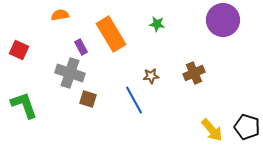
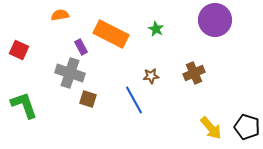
purple circle: moved 8 px left
green star: moved 1 px left, 5 px down; rotated 21 degrees clockwise
orange rectangle: rotated 32 degrees counterclockwise
yellow arrow: moved 1 px left, 2 px up
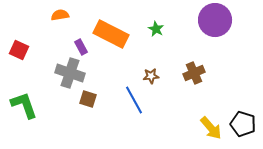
black pentagon: moved 4 px left, 3 px up
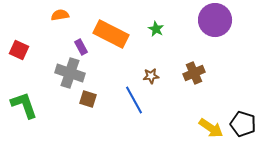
yellow arrow: rotated 15 degrees counterclockwise
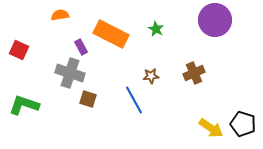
green L-shape: rotated 52 degrees counterclockwise
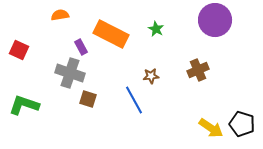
brown cross: moved 4 px right, 3 px up
black pentagon: moved 1 px left
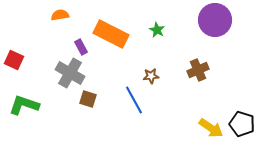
green star: moved 1 px right, 1 px down
red square: moved 5 px left, 10 px down
gray cross: rotated 12 degrees clockwise
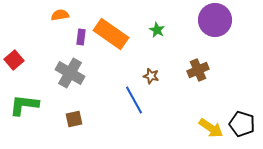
orange rectangle: rotated 8 degrees clockwise
purple rectangle: moved 10 px up; rotated 35 degrees clockwise
red square: rotated 24 degrees clockwise
brown star: rotated 21 degrees clockwise
brown square: moved 14 px left, 20 px down; rotated 30 degrees counterclockwise
green L-shape: rotated 12 degrees counterclockwise
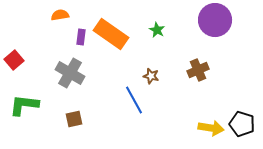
yellow arrow: rotated 25 degrees counterclockwise
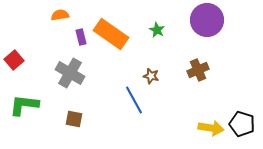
purple circle: moved 8 px left
purple rectangle: rotated 21 degrees counterclockwise
brown square: rotated 24 degrees clockwise
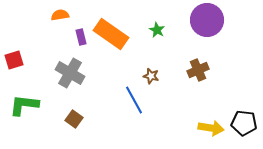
red square: rotated 24 degrees clockwise
brown square: rotated 24 degrees clockwise
black pentagon: moved 2 px right, 1 px up; rotated 10 degrees counterclockwise
